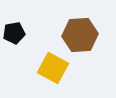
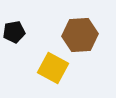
black pentagon: moved 1 px up
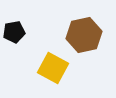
brown hexagon: moved 4 px right; rotated 8 degrees counterclockwise
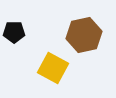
black pentagon: rotated 10 degrees clockwise
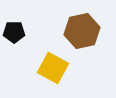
brown hexagon: moved 2 px left, 4 px up
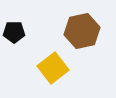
yellow square: rotated 24 degrees clockwise
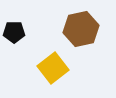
brown hexagon: moved 1 px left, 2 px up
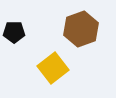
brown hexagon: rotated 8 degrees counterclockwise
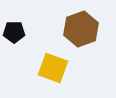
yellow square: rotated 32 degrees counterclockwise
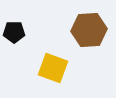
brown hexagon: moved 8 px right, 1 px down; rotated 16 degrees clockwise
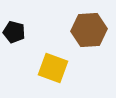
black pentagon: rotated 15 degrees clockwise
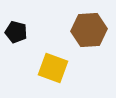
black pentagon: moved 2 px right
